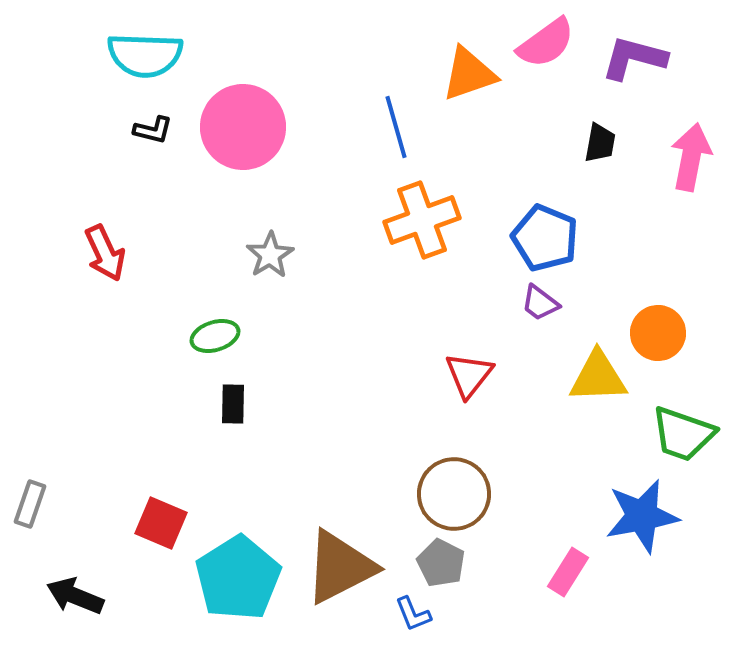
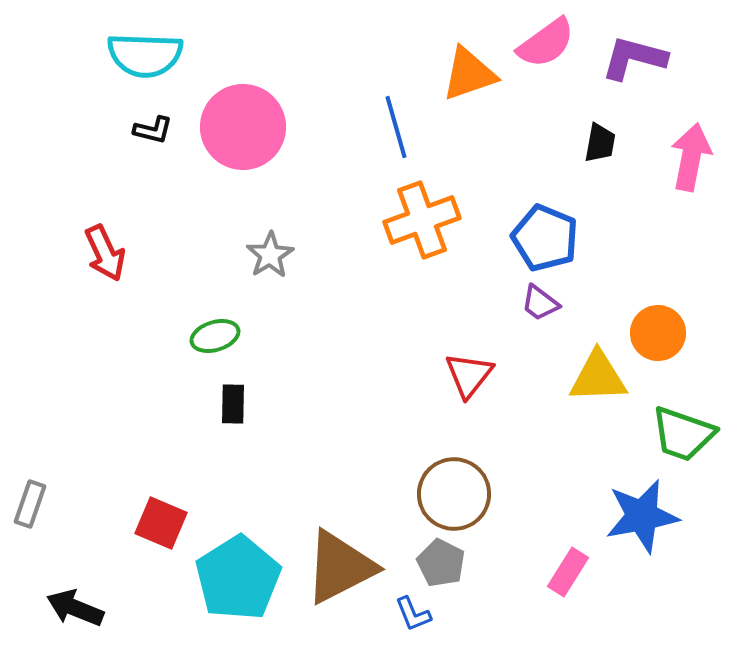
black arrow: moved 12 px down
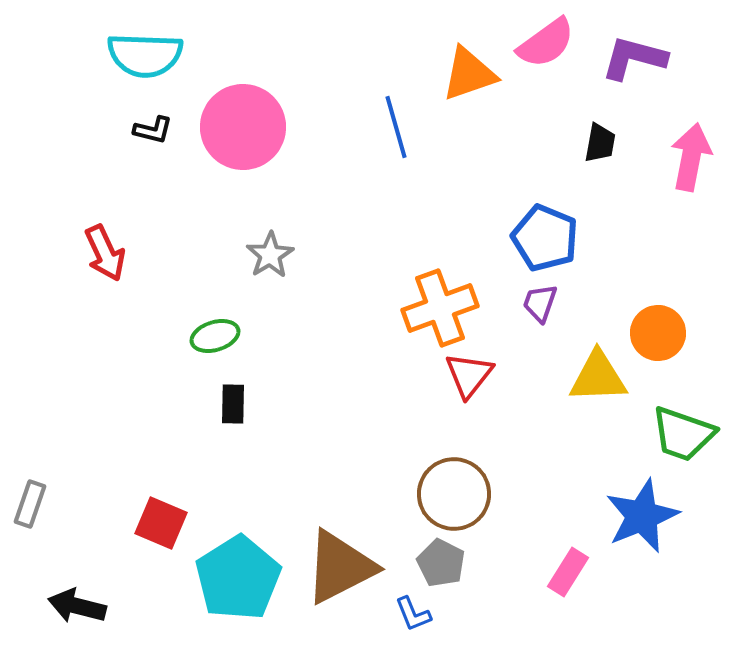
orange cross: moved 18 px right, 88 px down
purple trapezoid: rotated 72 degrees clockwise
blue star: rotated 12 degrees counterclockwise
black arrow: moved 2 px right, 2 px up; rotated 8 degrees counterclockwise
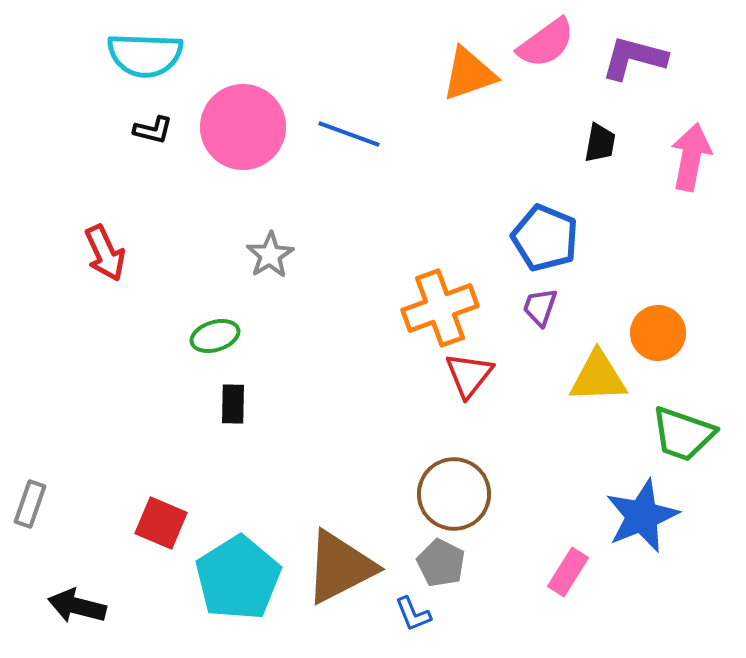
blue line: moved 47 px left, 7 px down; rotated 54 degrees counterclockwise
purple trapezoid: moved 4 px down
